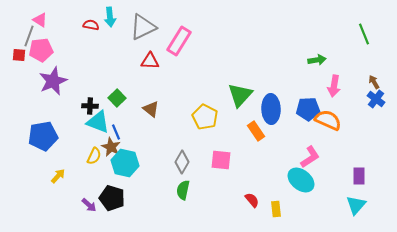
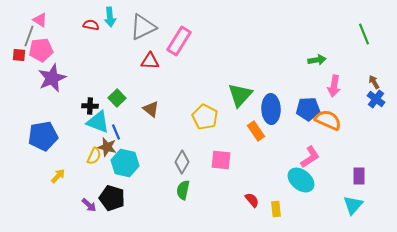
purple star at (53, 81): moved 1 px left, 3 px up
brown star at (111, 147): moved 4 px left; rotated 12 degrees counterclockwise
cyan triangle at (356, 205): moved 3 px left
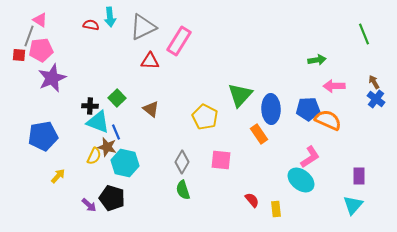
pink arrow at (334, 86): rotated 80 degrees clockwise
orange rectangle at (256, 131): moved 3 px right, 3 px down
green semicircle at (183, 190): rotated 30 degrees counterclockwise
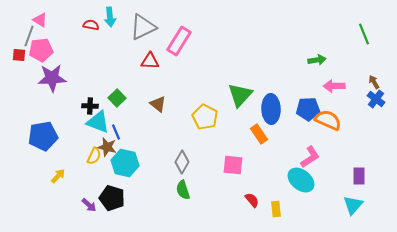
purple star at (52, 78): rotated 20 degrees clockwise
brown triangle at (151, 109): moved 7 px right, 5 px up
pink square at (221, 160): moved 12 px right, 5 px down
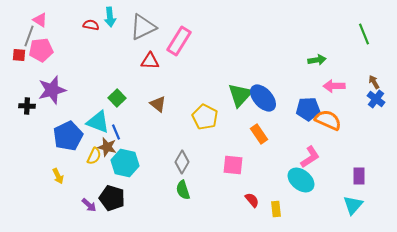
purple star at (52, 78): moved 12 px down; rotated 12 degrees counterclockwise
black cross at (90, 106): moved 63 px left
blue ellipse at (271, 109): moved 8 px left, 11 px up; rotated 40 degrees counterclockwise
blue pentagon at (43, 136): moved 25 px right; rotated 16 degrees counterclockwise
yellow arrow at (58, 176): rotated 112 degrees clockwise
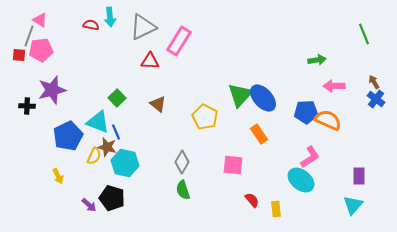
blue pentagon at (308, 109): moved 2 px left, 3 px down
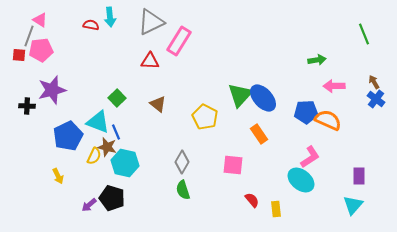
gray triangle at (143, 27): moved 8 px right, 5 px up
purple arrow at (89, 205): rotated 98 degrees clockwise
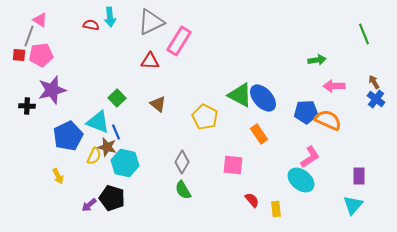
pink pentagon at (41, 50): moved 5 px down
green triangle at (240, 95): rotated 44 degrees counterclockwise
green semicircle at (183, 190): rotated 12 degrees counterclockwise
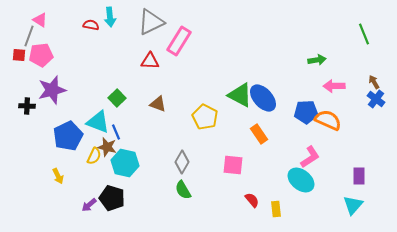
brown triangle at (158, 104): rotated 18 degrees counterclockwise
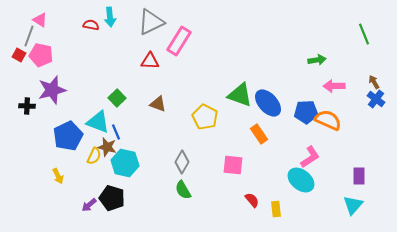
red square at (19, 55): rotated 24 degrees clockwise
pink pentagon at (41, 55): rotated 20 degrees clockwise
green triangle at (240, 95): rotated 8 degrees counterclockwise
blue ellipse at (263, 98): moved 5 px right, 5 px down
